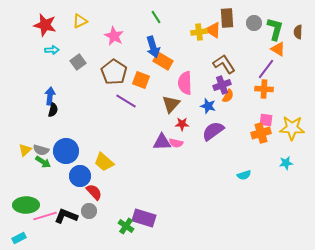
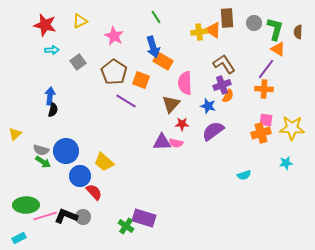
yellow triangle at (25, 150): moved 10 px left, 16 px up
gray circle at (89, 211): moved 6 px left, 6 px down
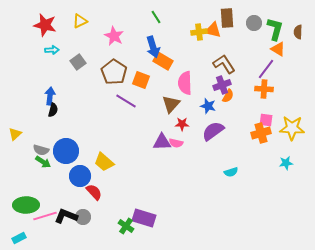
orange triangle at (213, 30): rotated 18 degrees counterclockwise
cyan semicircle at (244, 175): moved 13 px left, 3 px up
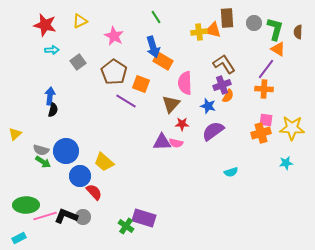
orange square at (141, 80): moved 4 px down
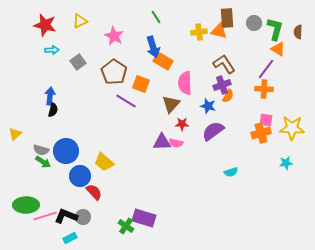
orange triangle at (213, 30): moved 6 px right, 1 px down
cyan rectangle at (19, 238): moved 51 px right
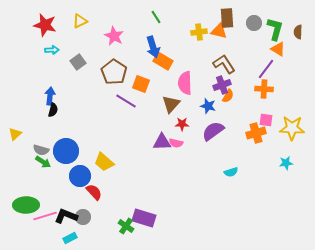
orange cross at (261, 133): moved 5 px left
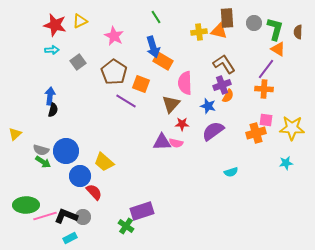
red star at (45, 25): moved 10 px right
purple rectangle at (144, 218): moved 2 px left, 7 px up; rotated 35 degrees counterclockwise
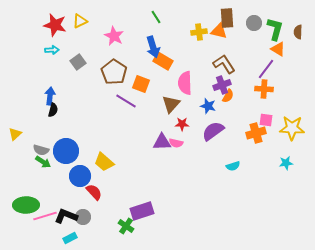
cyan semicircle at (231, 172): moved 2 px right, 6 px up
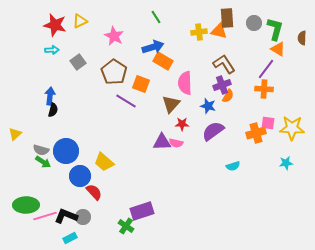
brown semicircle at (298, 32): moved 4 px right, 6 px down
blue arrow at (153, 47): rotated 90 degrees counterclockwise
pink square at (266, 120): moved 2 px right, 3 px down
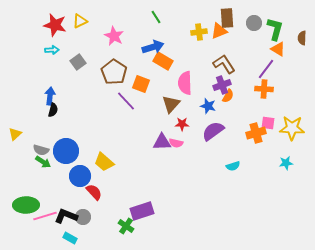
orange triangle at (219, 31): rotated 36 degrees counterclockwise
purple line at (126, 101): rotated 15 degrees clockwise
cyan rectangle at (70, 238): rotated 56 degrees clockwise
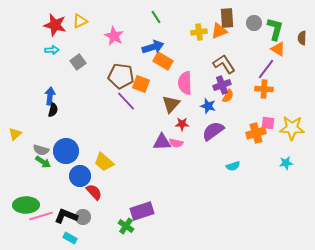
brown pentagon at (114, 72): moved 7 px right, 4 px down; rotated 25 degrees counterclockwise
pink line at (45, 216): moved 4 px left
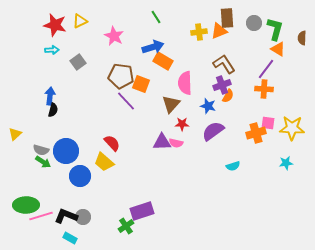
red semicircle at (94, 192): moved 18 px right, 49 px up
green cross at (126, 226): rotated 21 degrees clockwise
